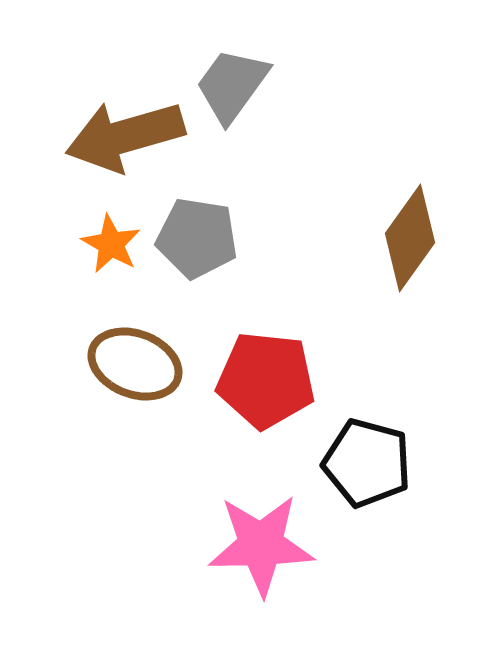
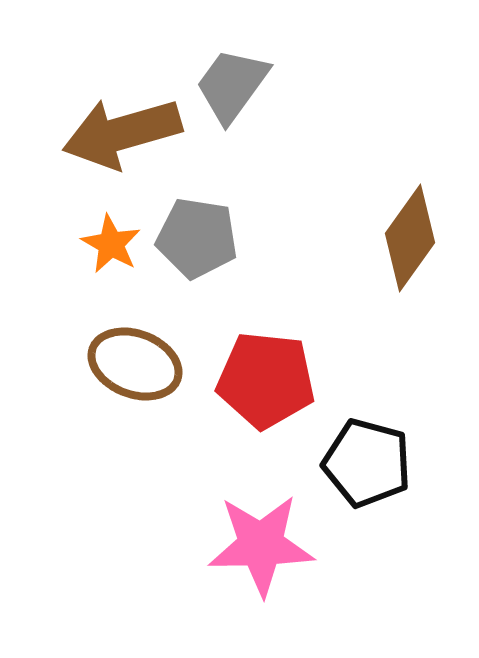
brown arrow: moved 3 px left, 3 px up
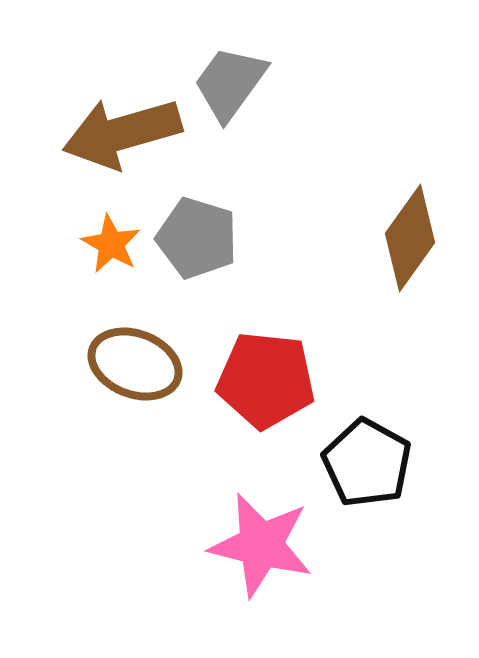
gray trapezoid: moved 2 px left, 2 px up
gray pentagon: rotated 8 degrees clockwise
black pentagon: rotated 14 degrees clockwise
pink star: rotated 15 degrees clockwise
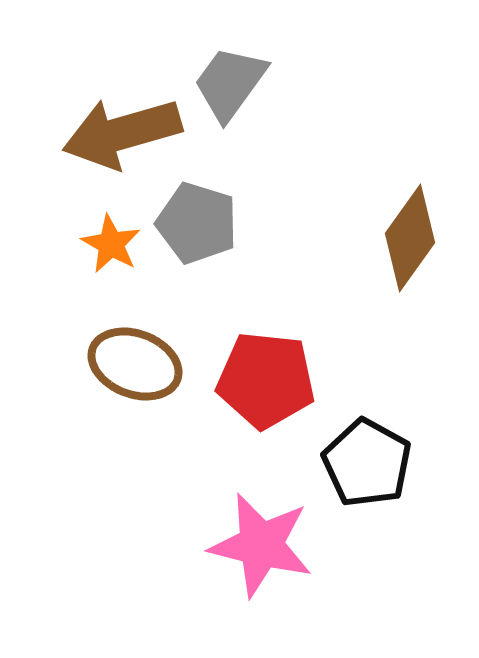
gray pentagon: moved 15 px up
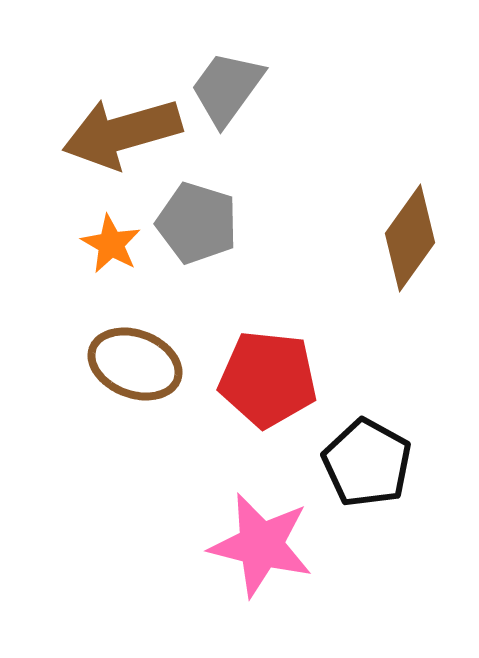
gray trapezoid: moved 3 px left, 5 px down
red pentagon: moved 2 px right, 1 px up
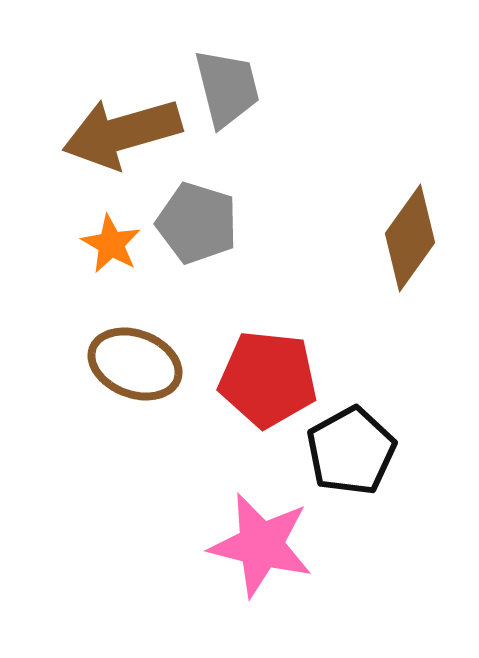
gray trapezoid: rotated 130 degrees clockwise
black pentagon: moved 16 px left, 12 px up; rotated 14 degrees clockwise
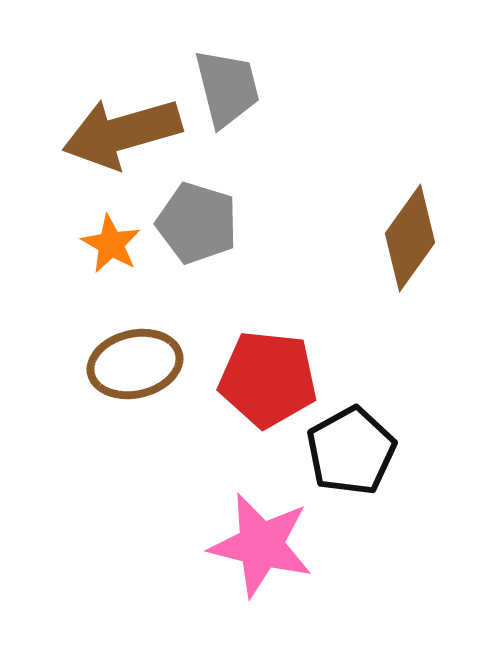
brown ellipse: rotated 34 degrees counterclockwise
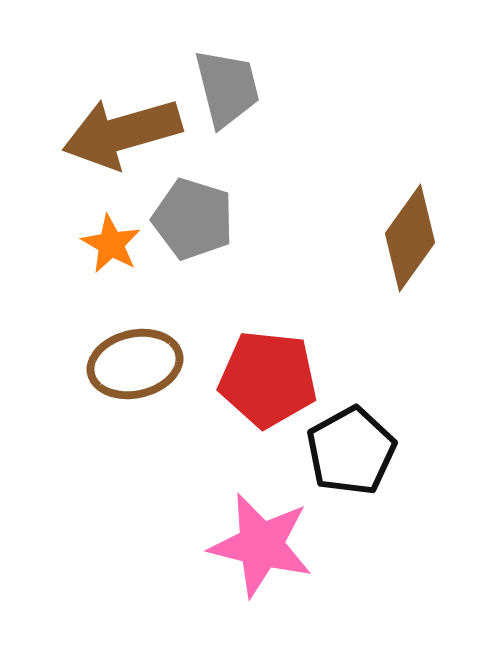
gray pentagon: moved 4 px left, 4 px up
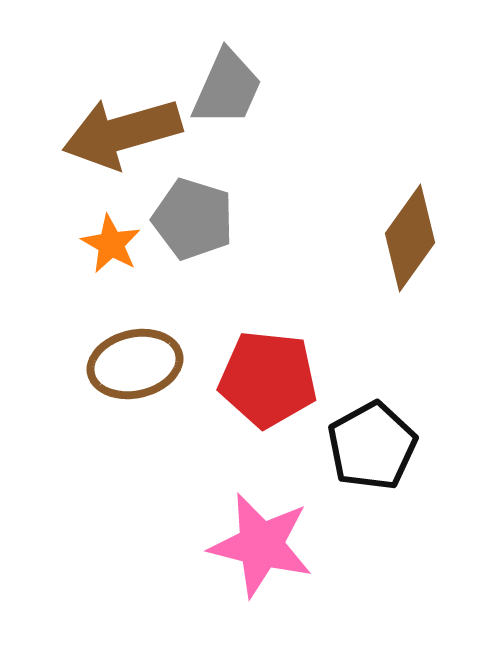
gray trapezoid: rotated 38 degrees clockwise
black pentagon: moved 21 px right, 5 px up
